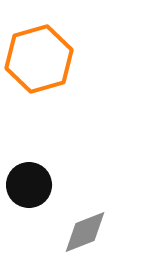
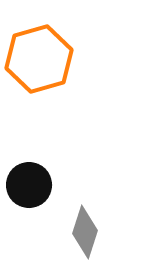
gray diamond: rotated 51 degrees counterclockwise
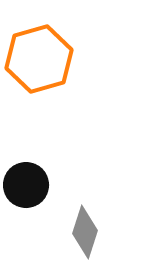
black circle: moved 3 px left
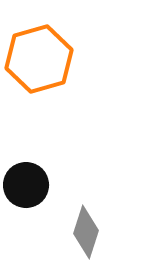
gray diamond: moved 1 px right
